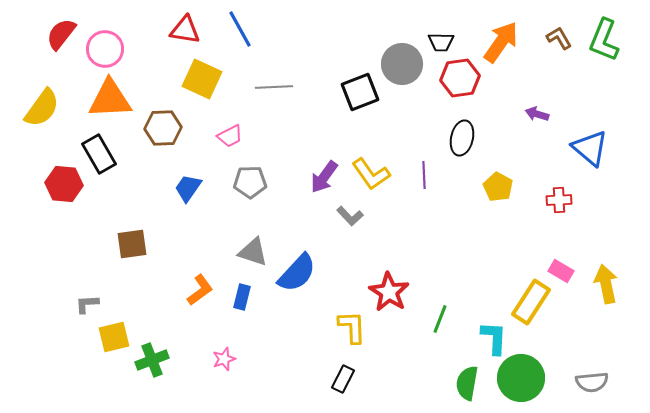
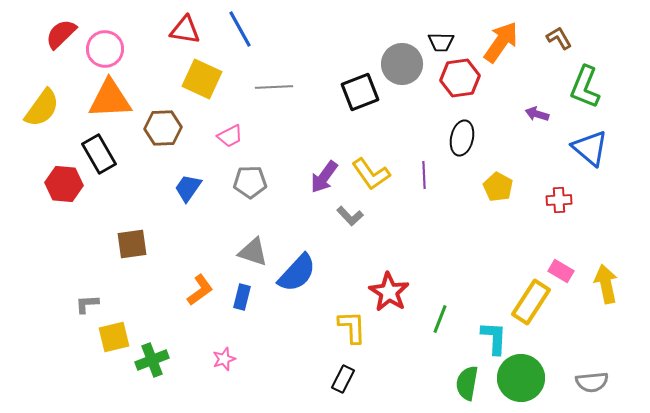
red semicircle at (61, 34): rotated 8 degrees clockwise
green L-shape at (604, 40): moved 19 px left, 47 px down
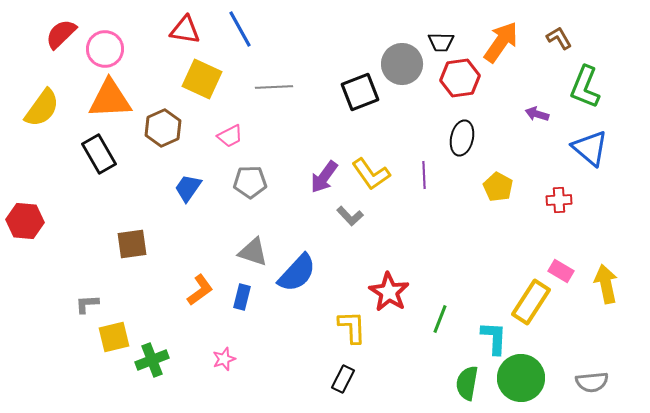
brown hexagon at (163, 128): rotated 21 degrees counterclockwise
red hexagon at (64, 184): moved 39 px left, 37 px down
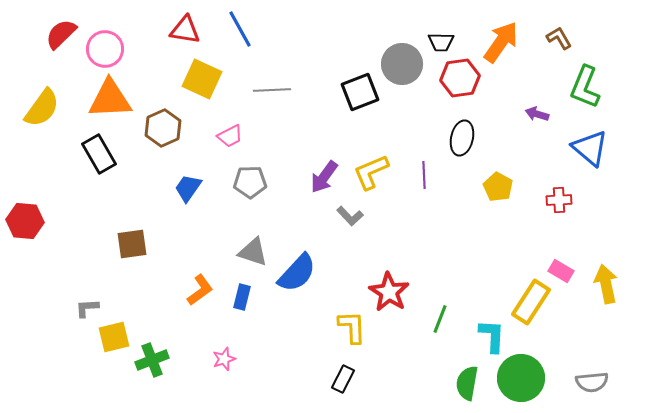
gray line at (274, 87): moved 2 px left, 3 px down
yellow L-shape at (371, 174): moved 2 px up; rotated 102 degrees clockwise
gray L-shape at (87, 304): moved 4 px down
cyan L-shape at (494, 338): moved 2 px left, 2 px up
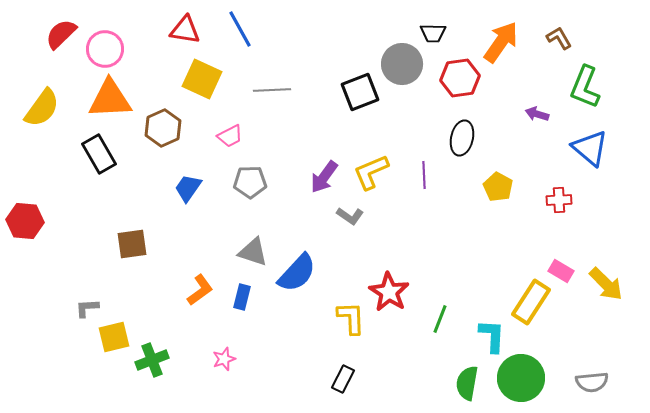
black trapezoid at (441, 42): moved 8 px left, 9 px up
gray L-shape at (350, 216): rotated 12 degrees counterclockwise
yellow arrow at (606, 284): rotated 147 degrees clockwise
yellow L-shape at (352, 327): moved 1 px left, 9 px up
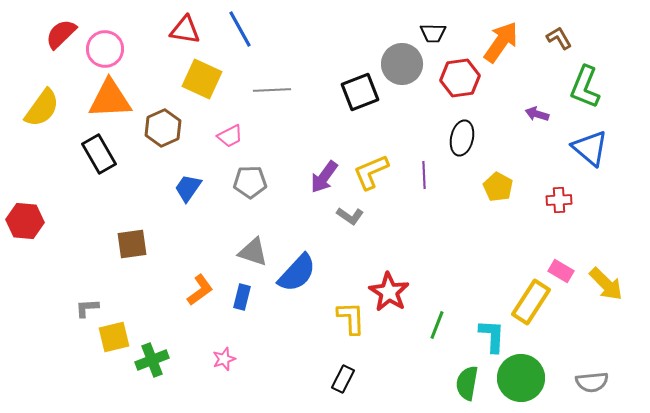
green line at (440, 319): moved 3 px left, 6 px down
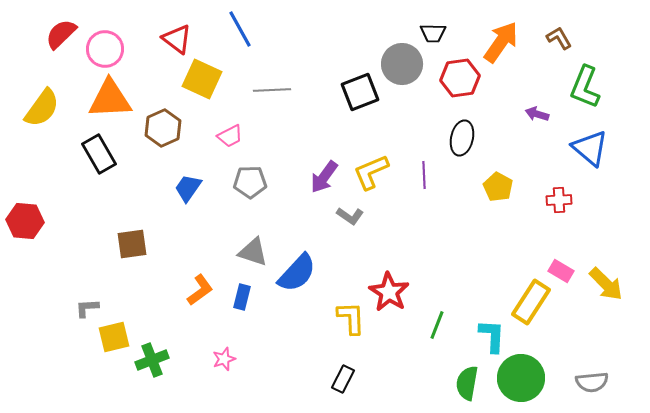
red triangle at (185, 30): moved 8 px left, 9 px down; rotated 28 degrees clockwise
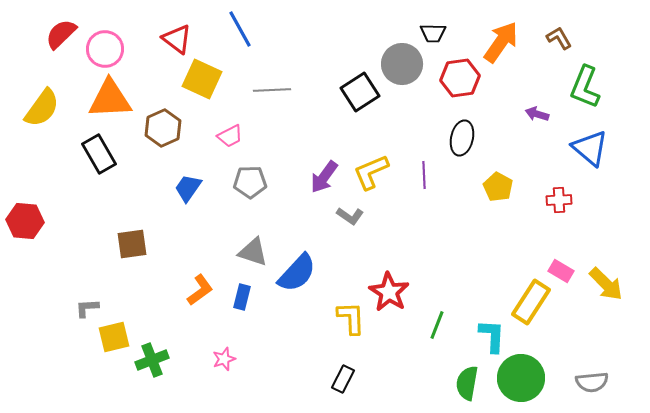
black square at (360, 92): rotated 12 degrees counterclockwise
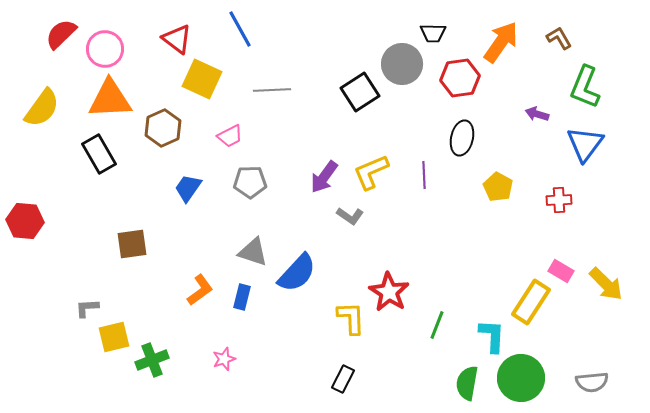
blue triangle at (590, 148): moved 5 px left, 4 px up; rotated 27 degrees clockwise
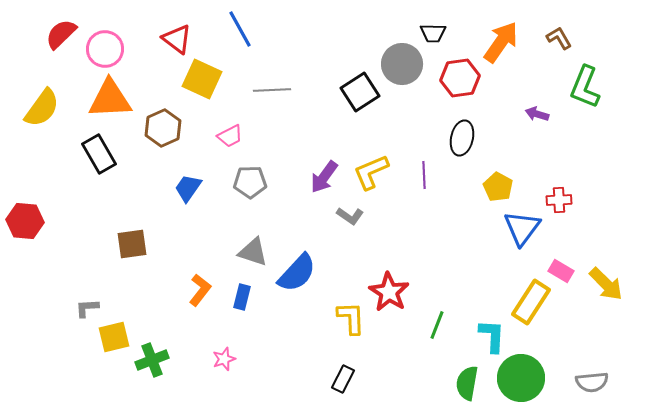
blue triangle at (585, 144): moved 63 px left, 84 px down
orange L-shape at (200, 290): rotated 16 degrees counterclockwise
